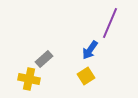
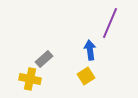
blue arrow: rotated 138 degrees clockwise
yellow cross: moved 1 px right
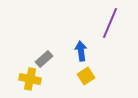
blue arrow: moved 9 px left, 1 px down
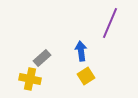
gray rectangle: moved 2 px left, 1 px up
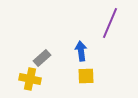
yellow square: rotated 30 degrees clockwise
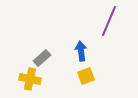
purple line: moved 1 px left, 2 px up
yellow square: rotated 18 degrees counterclockwise
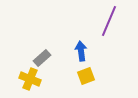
yellow cross: rotated 10 degrees clockwise
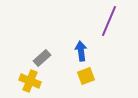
yellow cross: moved 2 px down
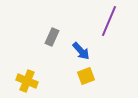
blue arrow: rotated 144 degrees clockwise
gray rectangle: moved 10 px right, 21 px up; rotated 24 degrees counterclockwise
yellow cross: moved 3 px left
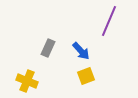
gray rectangle: moved 4 px left, 11 px down
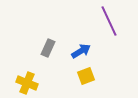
purple line: rotated 48 degrees counterclockwise
blue arrow: rotated 78 degrees counterclockwise
yellow cross: moved 2 px down
